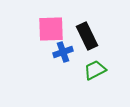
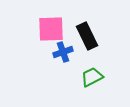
green trapezoid: moved 3 px left, 7 px down
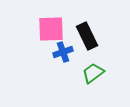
green trapezoid: moved 1 px right, 4 px up; rotated 10 degrees counterclockwise
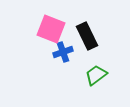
pink square: rotated 24 degrees clockwise
green trapezoid: moved 3 px right, 2 px down
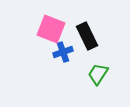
green trapezoid: moved 2 px right, 1 px up; rotated 20 degrees counterclockwise
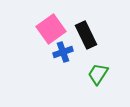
pink square: rotated 32 degrees clockwise
black rectangle: moved 1 px left, 1 px up
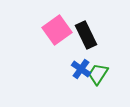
pink square: moved 6 px right, 1 px down
blue cross: moved 18 px right, 17 px down; rotated 36 degrees counterclockwise
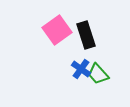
black rectangle: rotated 8 degrees clockwise
green trapezoid: rotated 75 degrees counterclockwise
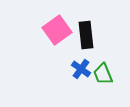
black rectangle: rotated 12 degrees clockwise
green trapezoid: moved 5 px right; rotated 20 degrees clockwise
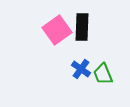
black rectangle: moved 4 px left, 8 px up; rotated 8 degrees clockwise
